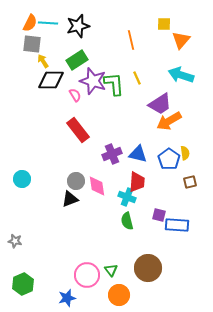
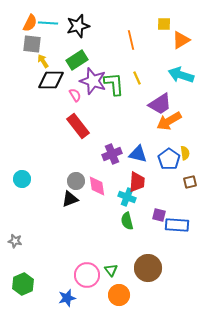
orange triangle: rotated 18 degrees clockwise
red rectangle: moved 4 px up
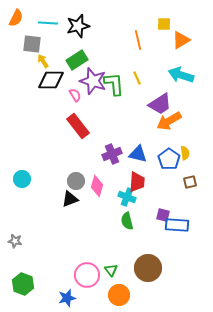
orange semicircle: moved 14 px left, 5 px up
orange line: moved 7 px right
pink diamond: rotated 25 degrees clockwise
purple square: moved 4 px right
green hexagon: rotated 15 degrees counterclockwise
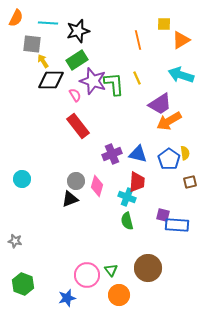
black star: moved 5 px down
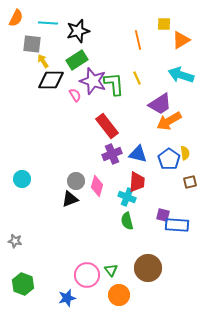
red rectangle: moved 29 px right
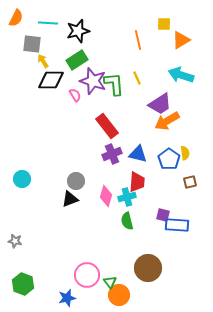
orange arrow: moved 2 px left
pink diamond: moved 9 px right, 10 px down
cyan cross: rotated 36 degrees counterclockwise
green triangle: moved 1 px left, 12 px down
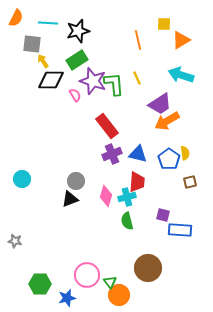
blue rectangle: moved 3 px right, 5 px down
green hexagon: moved 17 px right; rotated 20 degrees counterclockwise
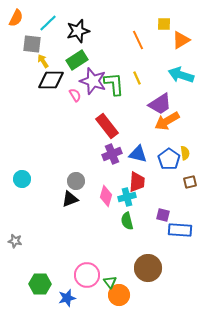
cyan line: rotated 48 degrees counterclockwise
orange line: rotated 12 degrees counterclockwise
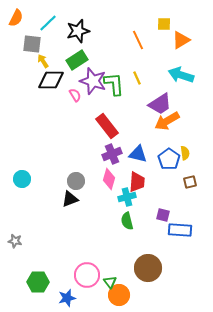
pink diamond: moved 3 px right, 17 px up
green hexagon: moved 2 px left, 2 px up
